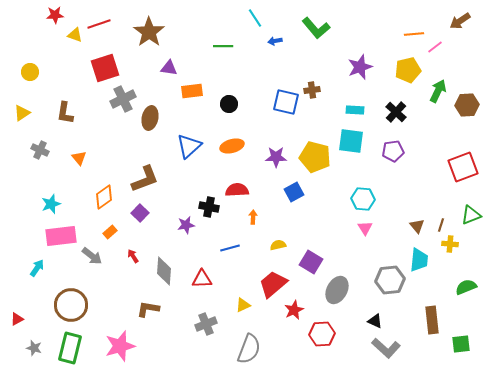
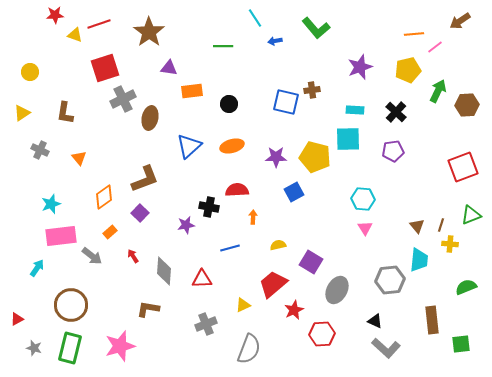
cyan square at (351, 141): moved 3 px left, 2 px up; rotated 8 degrees counterclockwise
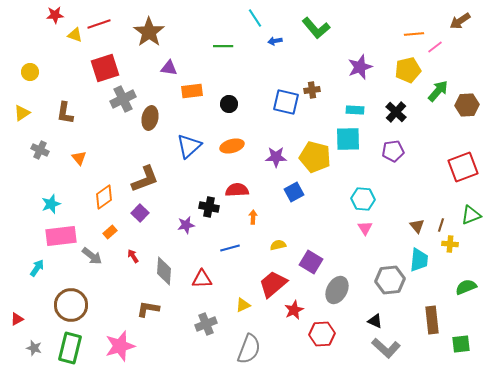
green arrow at (438, 91): rotated 15 degrees clockwise
